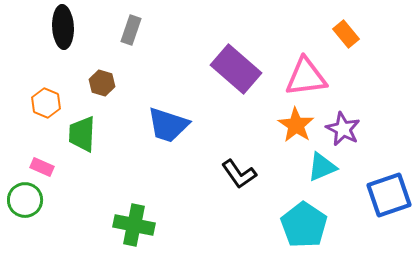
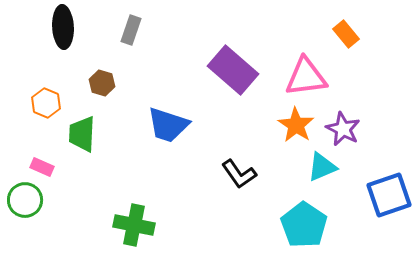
purple rectangle: moved 3 px left, 1 px down
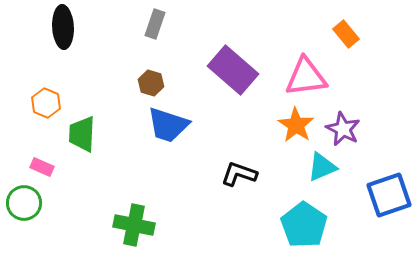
gray rectangle: moved 24 px right, 6 px up
brown hexagon: moved 49 px right
black L-shape: rotated 144 degrees clockwise
green circle: moved 1 px left, 3 px down
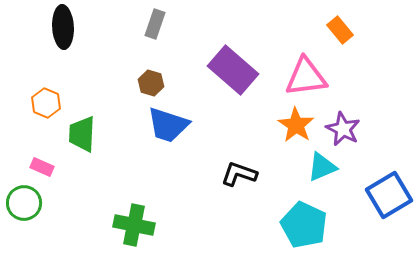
orange rectangle: moved 6 px left, 4 px up
blue square: rotated 12 degrees counterclockwise
cyan pentagon: rotated 9 degrees counterclockwise
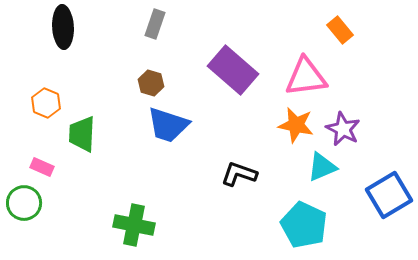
orange star: rotated 21 degrees counterclockwise
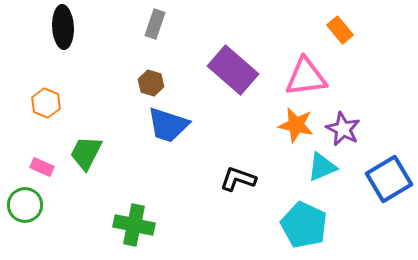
green trapezoid: moved 4 px right, 19 px down; rotated 24 degrees clockwise
black L-shape: moved 1 px left, 5 px down
blue square: moved 16 px up
green circle: moved 1 px right, 2 px down
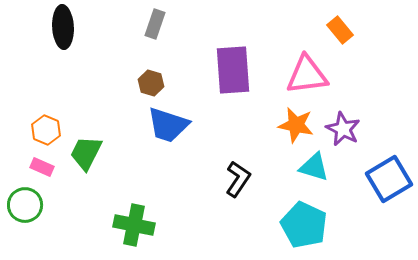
purple rectangle: rotated 45 degrees clockwise
pink triangle: moved 1 px right, 2 px up
orange hexagon: moved 27 px down
cyan triangle: moved 8 px left; rotated 40 degrees clockwise
black L-shape: rotated 105 degrees clockwise
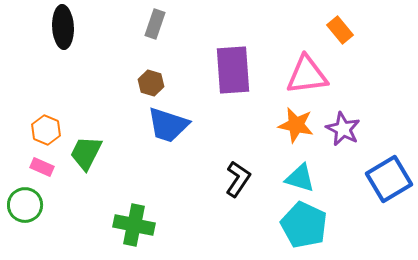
cyan triangle: moved 14 px left, 11 px down
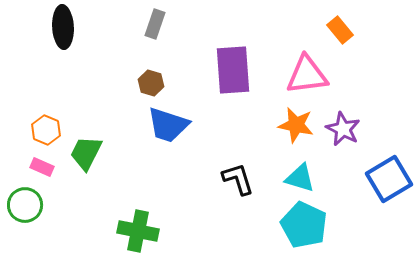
black L-shape: rotated 51 degrees counterclockwise
green cross: moved 4 px right, 6 px down
